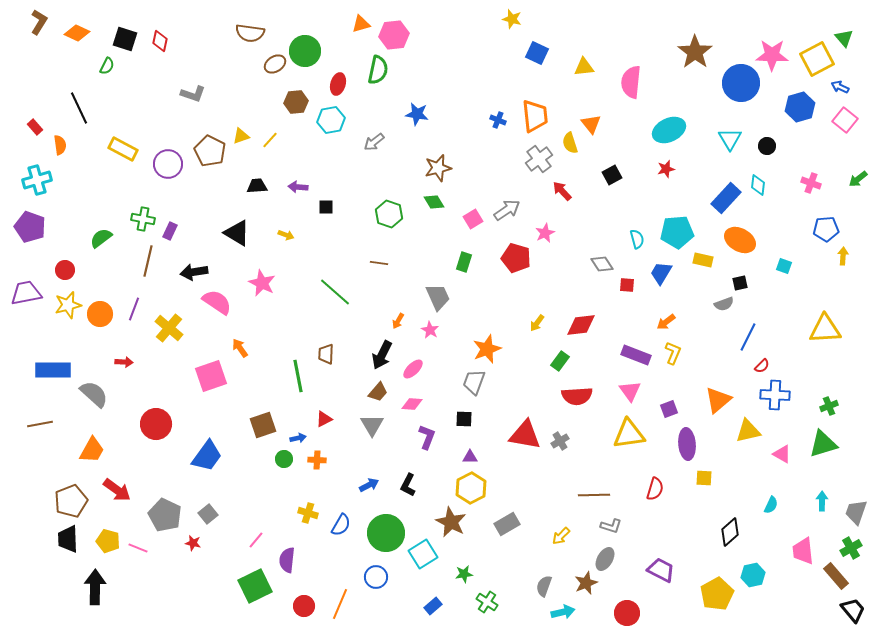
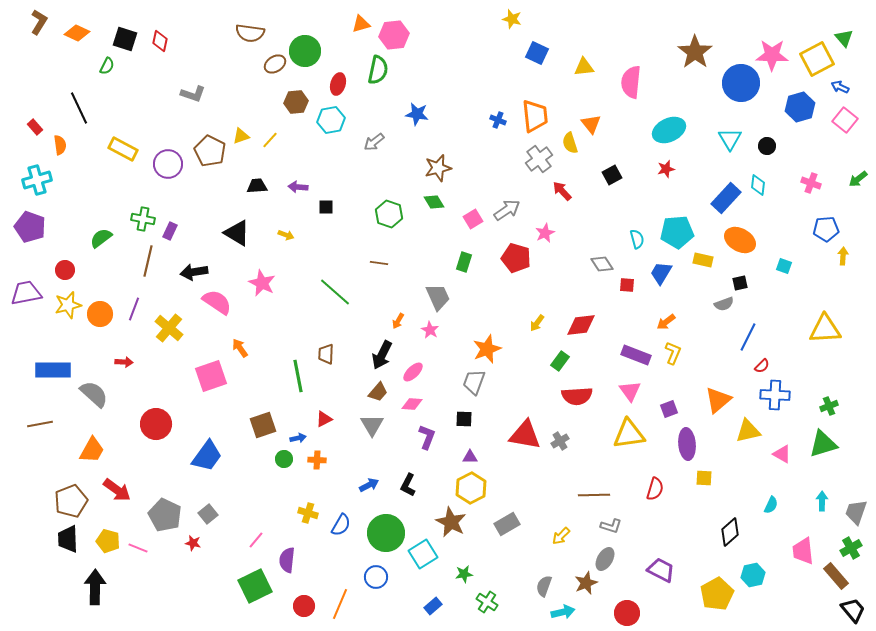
pink ellipse at (413, 369): moved 3 px down
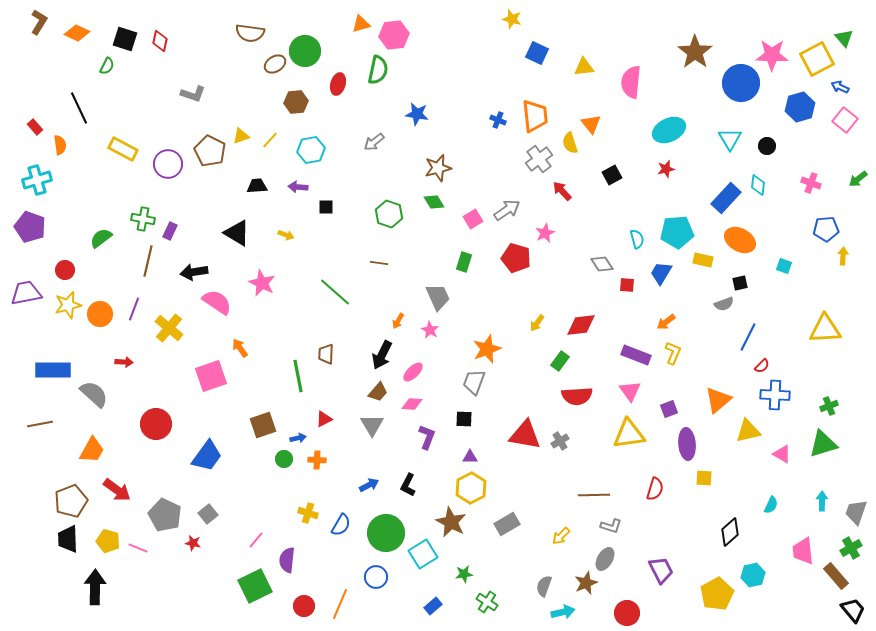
cyan hexagon at (331, 120): moved 20 px left, 30 px down
purple trapezoid at (661, 570): rotated 36 degrees clockwise
